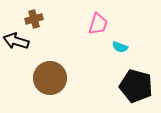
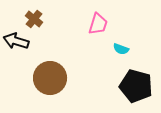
brown cross: rotated 36 degrees counterclockwise
cyan semicircle: moved 1 px right, 2 px down
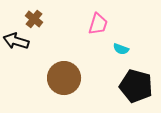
brown circle: moved 14 px right
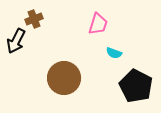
brown cross: rotated 30 degrees clockwise
black arrow: rotated 80 degrees counterclockwise
cyan semicircle: moved 7 px left, 4 px down
black pentagon: rotated 12 degrees clockwise
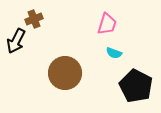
pink trapezoid: moved 9 px right
brown circle: moved 1 px right, 5 px up
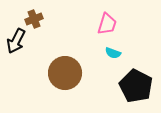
cyan semicircle: moved 1 px left
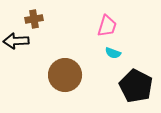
brown cross: rotated 12 degrees clockwise
pink trapezoid: moved 2 px down
black arrow: rotated 60 degrees clockwise
brown circle: moved 2 px down
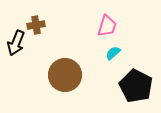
brown cross: moved 2 px right, 6 px down
black arrow: moved 2 px down; rotated 65 degrees counterclockwise
cyan semicircle: rotated 119 degrees clockwise
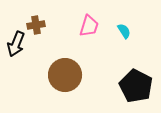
pink trapezoid: moved 18 px left
black arrow: moved 1 px down
cyan semicircle: moved 11 px right, 22 px up; rotated 98 degrees clockwise
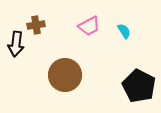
pink trapezoid: rotated 45 degrees clockwise
black arrow: rotated 15 degrees counterclockwise
black pentagon: moved 3 px right
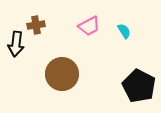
brown circle: moved 3 px left, 1 px up
